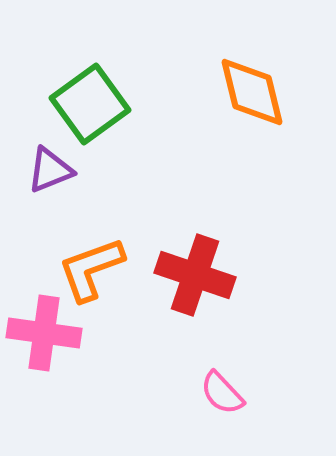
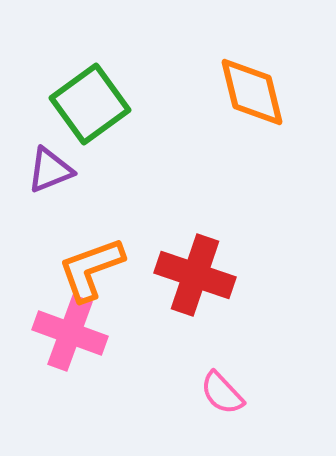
pink cross: moved 26 px right; rotated 12 degrees clockwise
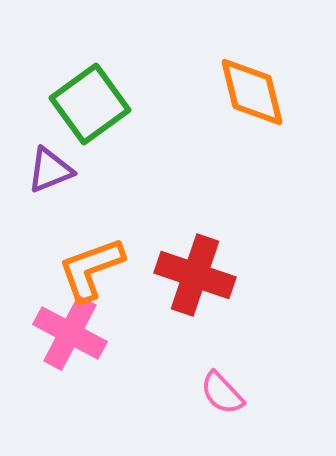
pink cross: rotated 8 degrees clockwise
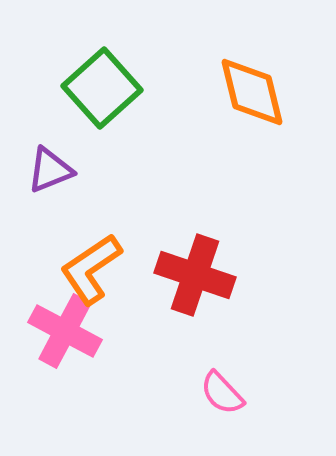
green square: moved 12 px right, 16 px up; rotated 6 degrees counterclockwise
orange L-shape: rotated 14 degrees counterclockwise
pink cross: moved 5 px left, 2 px up
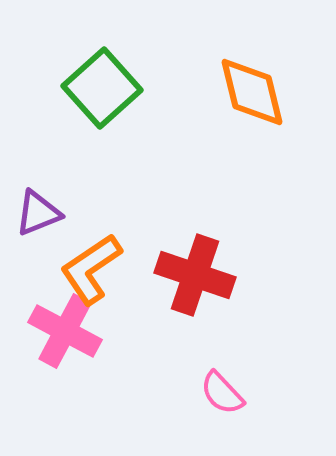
purple triangle: moved 12 px left, 43 px down
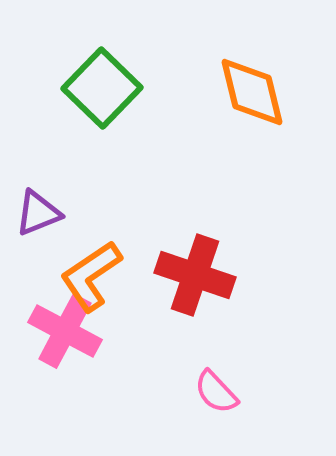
green square: rotated 4 degrees counterclockwise
orange L-shape: moved 7 px down
pink semicircle: moved 6 px left, 1 px up
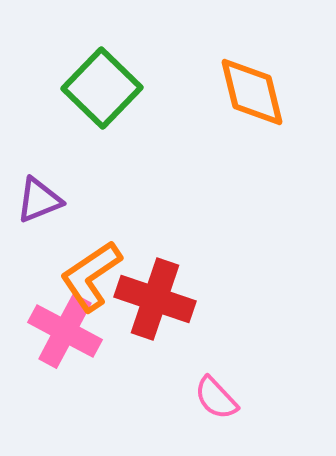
purple triangle: moved 1 px right, 13 px up
red cross: moved 40 px left, 24 px down
pink semicircle: moved 6 px down
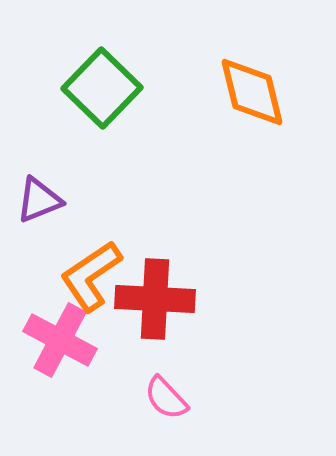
red cross: rotated 16 degrees counterclockwise
pink cross: moved 5 px left, 9 px down
pink semicircle: moved 50 px left
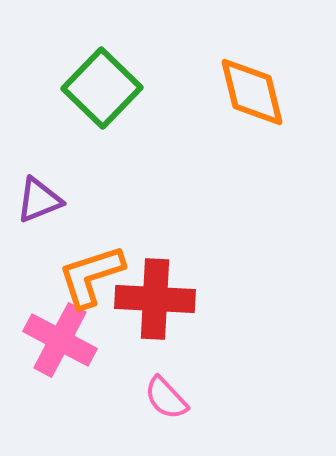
orange L-shape: rotated 16 degrees clockwise
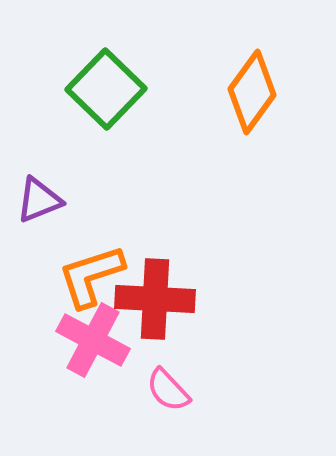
green square: moved 4 px right, 1 px down
orange diamond: rotated 50 degrees clockwise
pink cross: moved 33 px right
pink semicircle: moved 2 px right, 8 px up
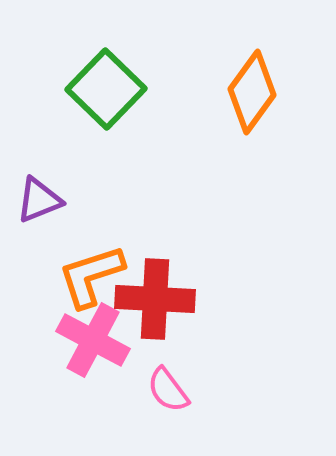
pink semicircle: rotated 6 degrees clockwise
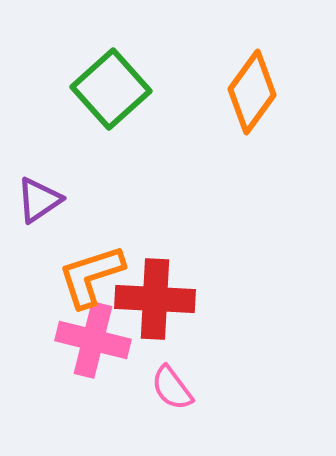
green square: moved 5 px right; rotated 4 degrees clockwise
purple triangle: rotated 12 degrees counterclockwise
pink cross: rotated 14 degrees counterclockwise
pink semicircle: moved 4 px right, 2 px up
